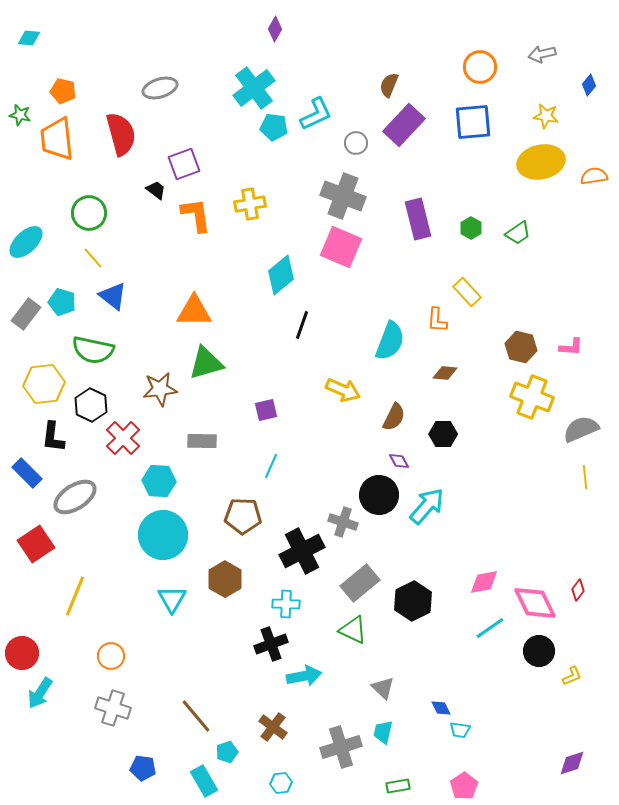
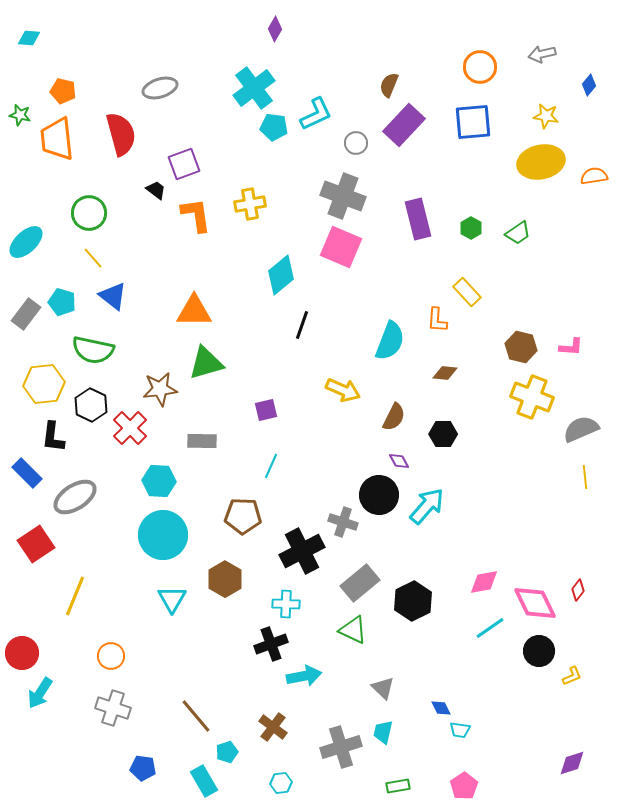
red cross at (123, 438): moved 7 px right, 10 px up
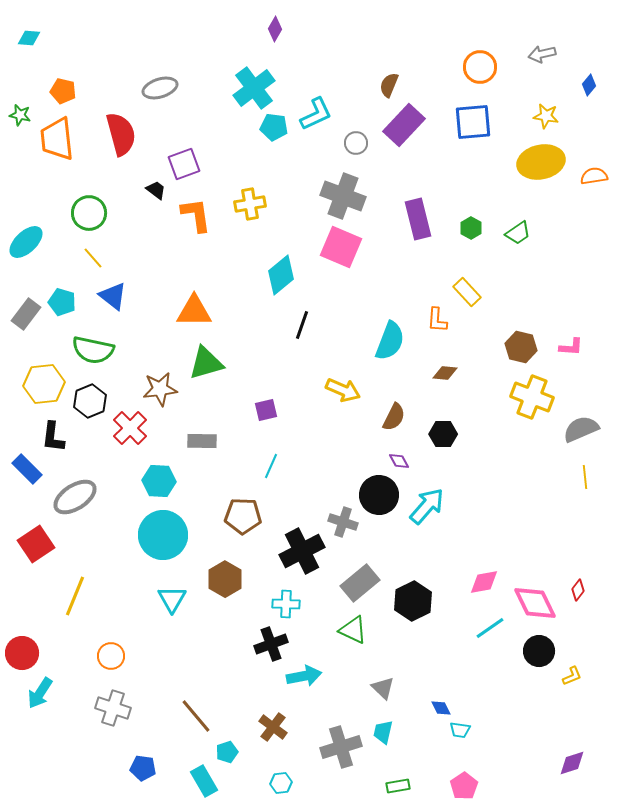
black hexagon at (91, 405): moved 1 px left, 4 px up; rotated 12 degrees clockwise
blue rectangle at (27, 473): moved 4 px up
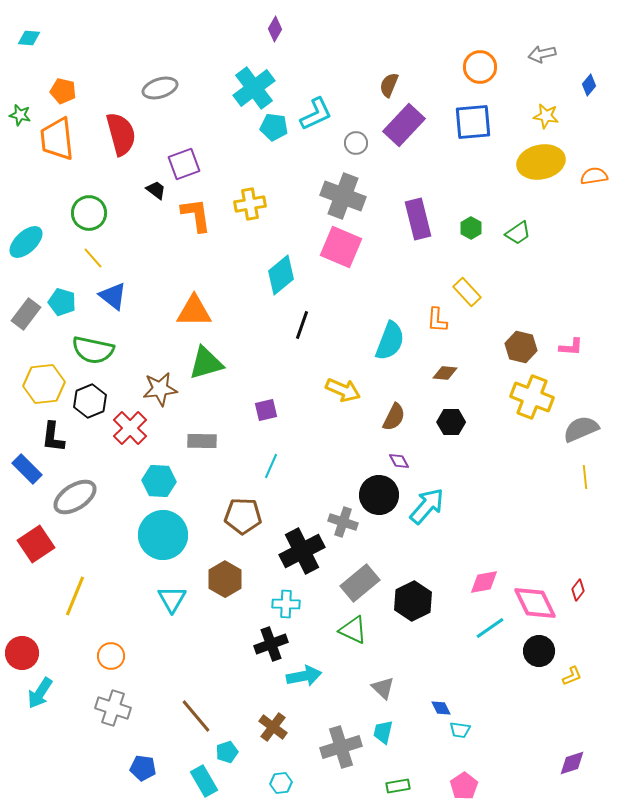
black hexagon at (443, 434): moved 8 px right, 12 px up
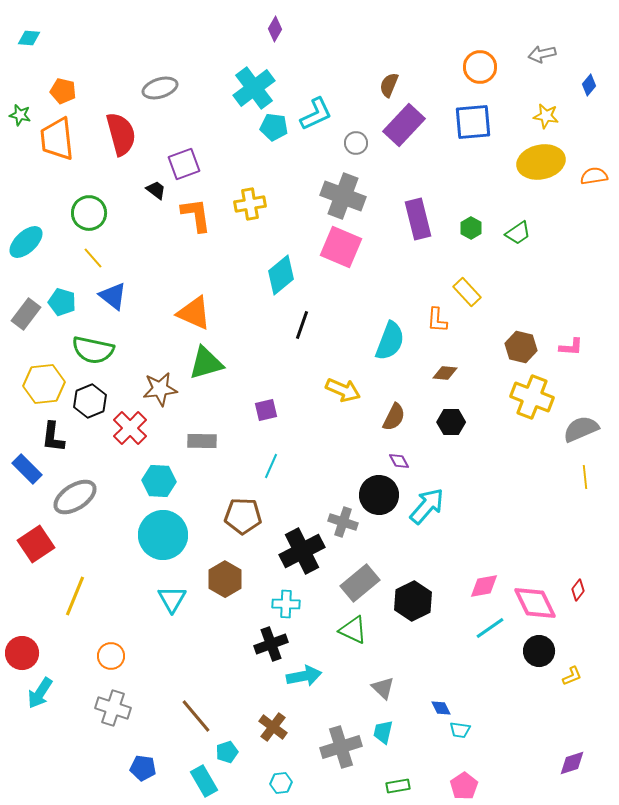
orange triangle at (194, 311): moved 2 px down; rotated 24 degrees clockwise
pink diamond at (484, 582): moved 4 px down
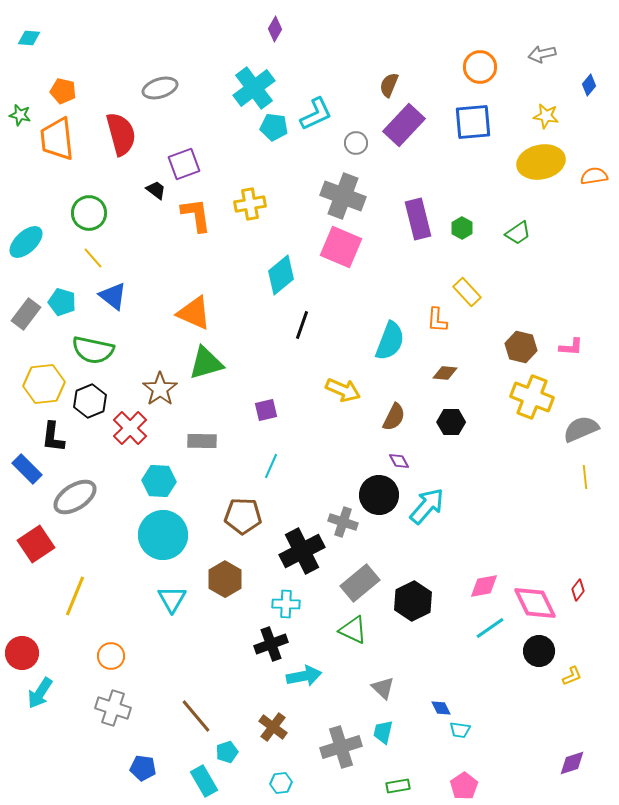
green hexagon at (471, 228): moved 9 px left
brown star at (160, 389): rotated 28 degrees counterclockwise
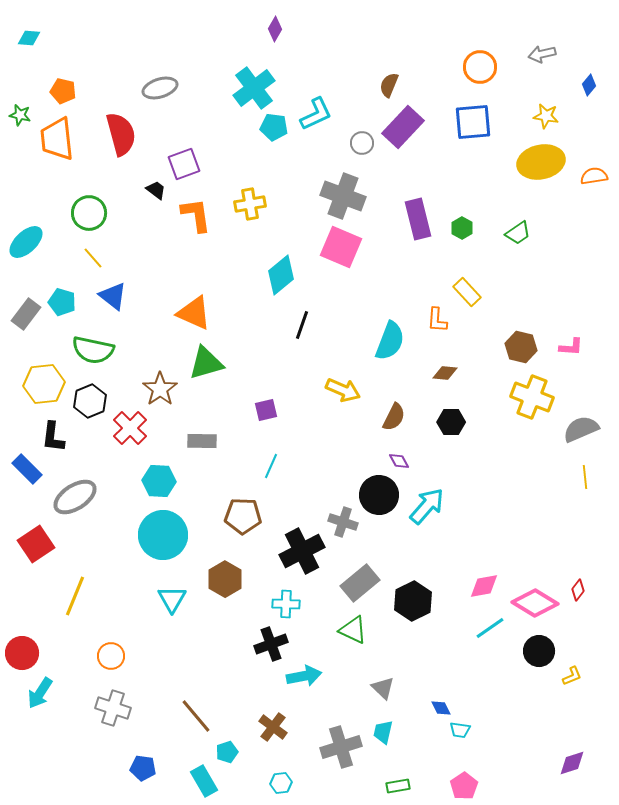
purple rectangle at (404, 125): moved 1 px left, 2 px down
gray circle at (356, 143): moved 6 px right
pink diamond at (535, 603): rotated 33 degrees counterclockwise
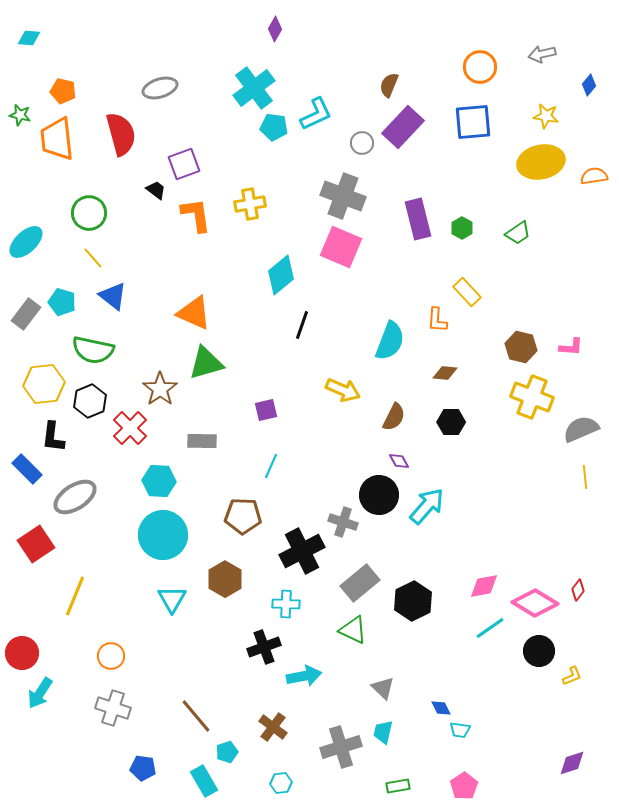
black cross at (271, 644): moved 7 px left, 3 px down
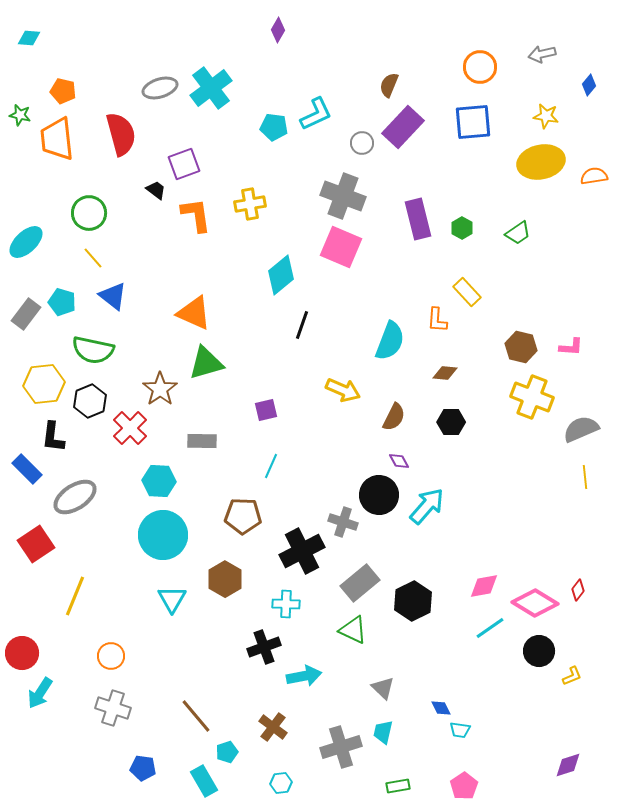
purple diamond at (275, 29): moved 3 px right, 1 px down
cyan cross at (254, 88): moved 43 px left
purple diamond at (572, 763): moved 4 px left, 2 px down
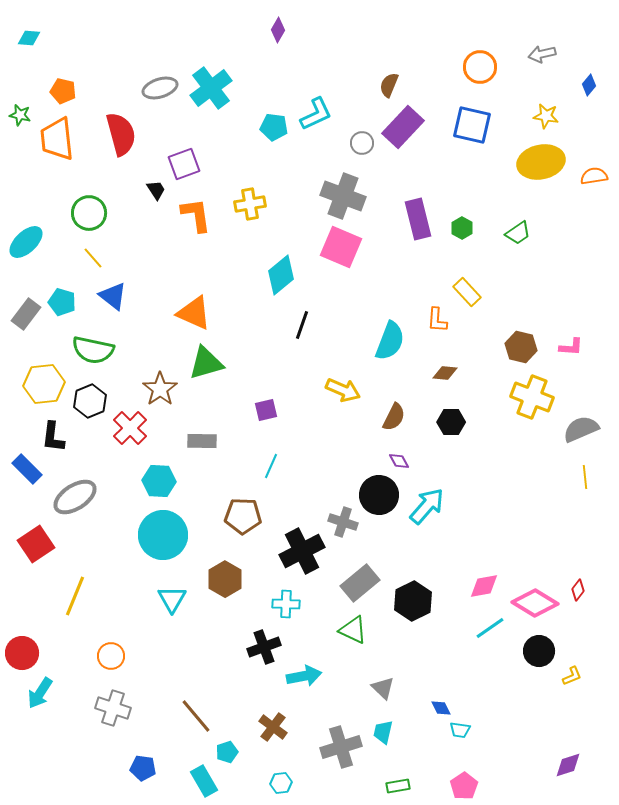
blue square at (473, 122): moved 1 px left, 3 px down; rotated 18 degrees clockwise
black trapezoid at (156, 190): rotated 20 degrees clockwise
